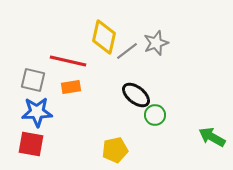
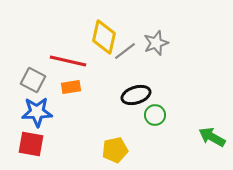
gray line: moved 2 px left
gray square: rotated 15 degrees clockwise
black ellipse: rotated 56 degrees counterclockwise
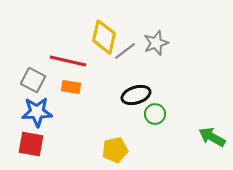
orange rectangle: rotated 18 degrees clockwise
green circle: moved 1 px up
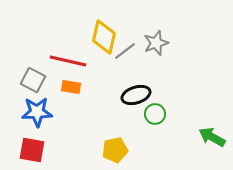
red square: moved 1 px right, 6 px down
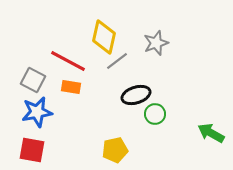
gray line: moved 8 px left, 10 px down
red line: rotated 15 degrees clockwise
blue star: rotated 8 degrees counterclockwise
green arrow: moved 1 px left, 4 px up
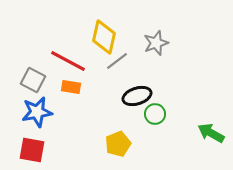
black ellipse: moved 1 px right, 1 px down
yellow pentagon: moved 3 px right, 6 px up; rotated 10 degrees counterclockwise
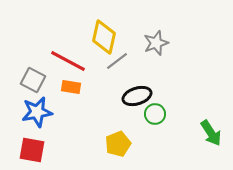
green arrow: rotated 152 degrees counterclockwise
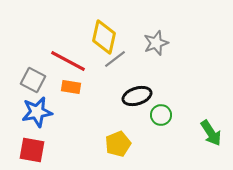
gray line: moved 2 px left, 2 px up
green circle: moved 6 px right, 1 px down
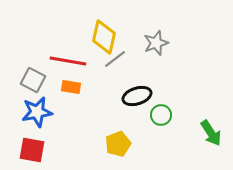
red line: rotated 18 degrees counterclockwise
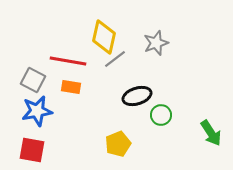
blue star: moved 1 px up
